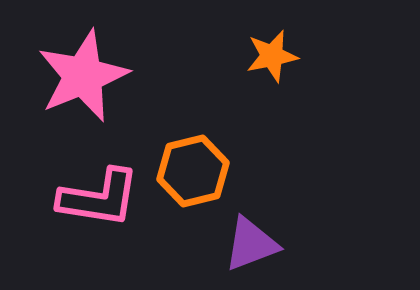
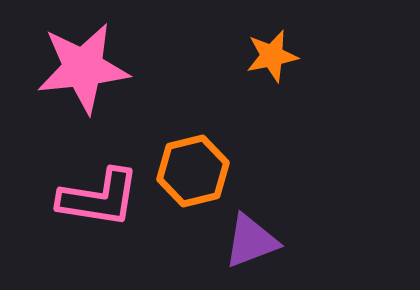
pink star: moved 8 px up; rotated 16 degrees clockwise
purple triangle: moved 3 px up
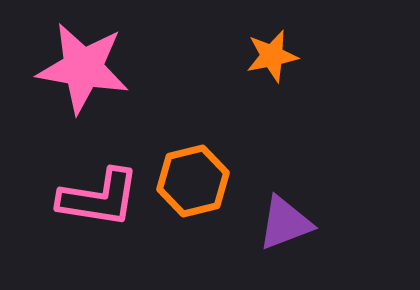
pink star: rotated 16 degrees clockwise
orange hexagon: moved 10 px down
purple triangle: moved 34 px right, 18 px up
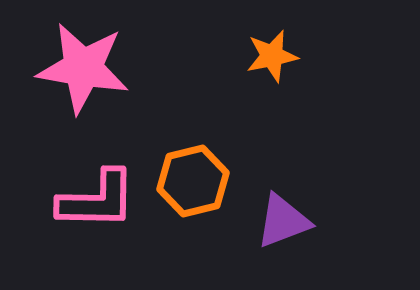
pink L-shape: moved 2 px left, 2 px down; rotated 8 degrees counterclockwise
purple triangle: moved 2 px left, 2 px up
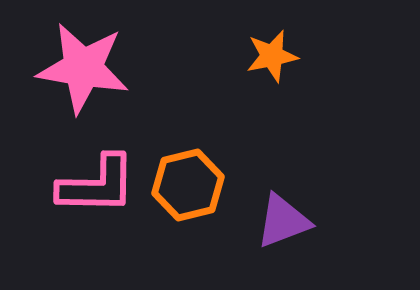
orange hexagon: moved 5 px left, 4 px down
pink L-shape: moved 15 px up
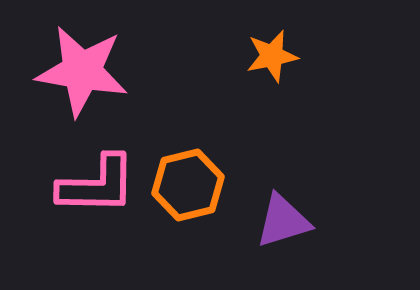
pink star: moved 1 px left, 3 px down
purple triangle: rotated 4 degrees clockwise
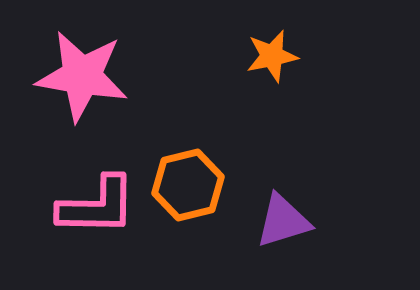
pink star: moved 5 px down
pink L-shape: moved 21 px down
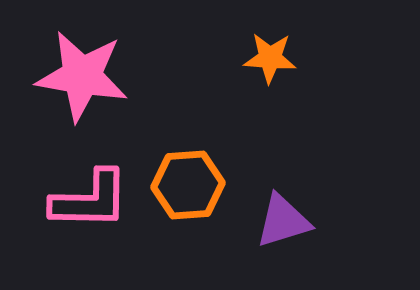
orange star: moved 2 px left, 2 px down; rotated 16 degrees clockwise
orange hexagon: rotated 10 degrees clockwise
pink L-shape: moved 7 px left, 6 px up
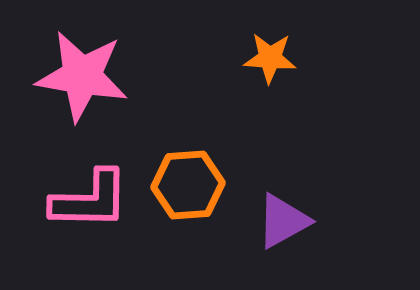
purple triangle: rotated 12 degrees counterclockwise
